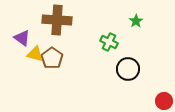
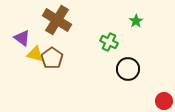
brown cross: rotated 28 degrees clockwise
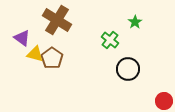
green star: moved 1 px left, 1 px down
green cross: moved 1 px right, 2 px up; rotated 12 degrees clockwise
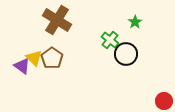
purple triangle: moved 28 px down
yellow triangle: moved 1 px left, 4 px down; rotated 30 degrees clockwise
black circle: moved 2 px left, 15 px up
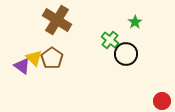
red circle: moved 2 px left
